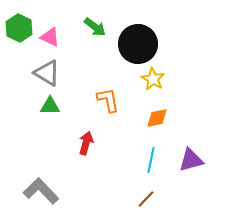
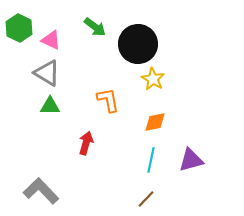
pink triangle: moved 1 px right, 3 px down
orange diamond: moved 2 px left, 4 px down
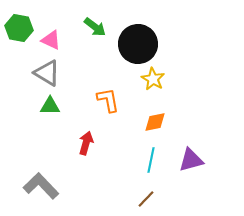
green hexagon: rotated 16 degrees counterclockwise
gray L-shape: moved 5 px up
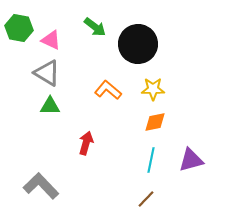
yellow star: moved 10 px down; rotated 30 degrees counterclockwise
orange L-shape: moved 10 px up; rotated 40 degrees counterclockwise
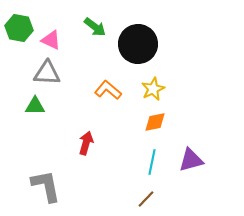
gray triangle: rotated 28 degrees counterclockwise
yellow star: rotated 25 degrees counterclockwise
green triangle: moved 15 px left
cyan line: moved 1 px right, 2 px down
gray L-shape: moved 5 px right; rotated 33 degrees clockwise
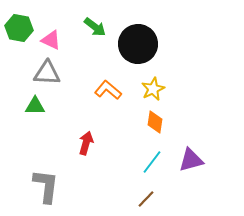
orange diamond: rotated 70 degrees counterclockwise
cyan line: rotated 25 degrees clockwise
gray L-shape: rotated 18 degrees clockwise
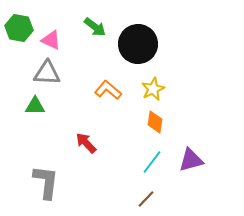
red arrow: rotated 60 degrees counterclockwise
gray L-shape: moved 4 px up
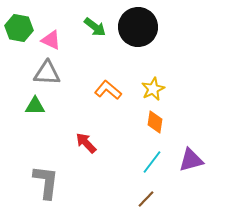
black circle: moved 17 px up
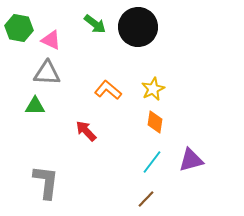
green arrow: moved 3 px up
red arrow: moved 12 px up
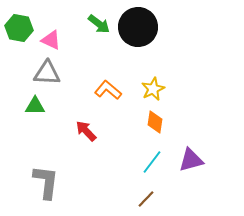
green arrow: moved 4 px right
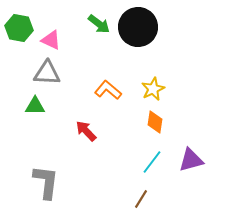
brown line: moved 5 px left; rotated 12 degrees counterclockwise
